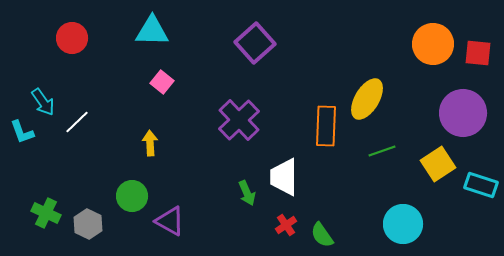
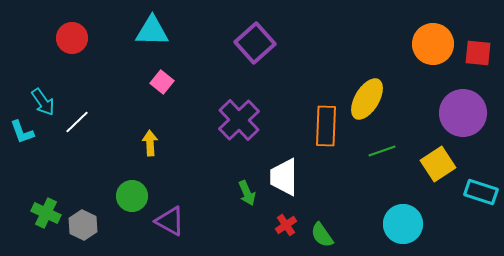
cyan rectangle: moved 7 px down
gray hexagon: moved 5 px left, 1 px down
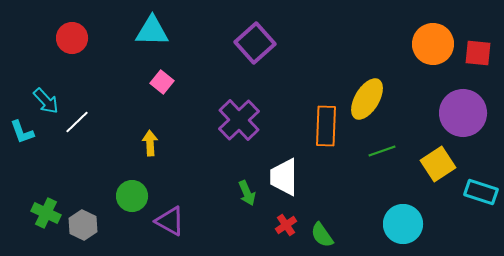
cyan arrow: moved 3 px right, 1 px up; rotated 8 degrees counterclockwise
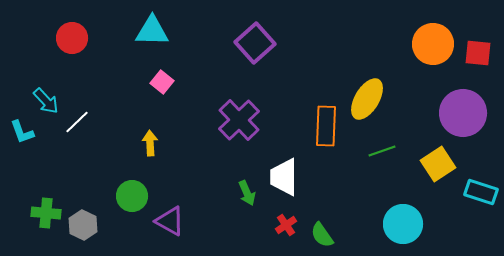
green cross: rotated 20 degrees counterclockwise
